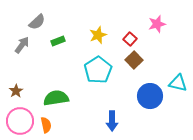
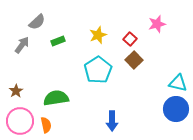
blue circle: moved 26 px right, 13 px down
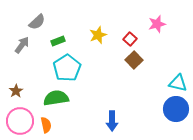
cyan pentagon: moved 31 px left, 2 px up
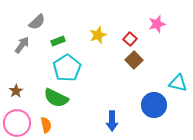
green semicircle: rotated 145 degrees counterclockwise
blue circle: moved 22 px left, 4 px up
pink circle: moved 3 px left, 2 px down
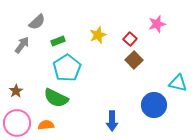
orange semicircle: rotated 84 degrees counterclockwise
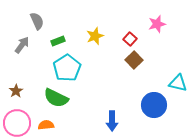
gray semicircle: moved 1 px up; rotated 72 degrees counterclockwise
yellow star: moved 3 px left, 1 px down
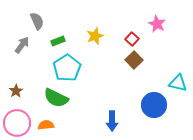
pink star: rotated 30 degrees counterclockwise
red square: moved 2 px right
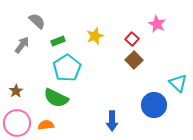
gray semicircle: rotated 24 degrees counterclockwise
cyan triangle: rotated 30 degrees clockwise
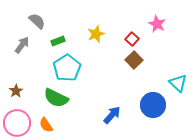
yellow star: moved 1 px right, 2 px up
blue circle: moved 1 px left
blue arrow: moved 6 px up; rotated 138 degrees counterclockwise
orange semicircle: rotated 119 degrees counterclockwise
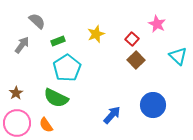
brown square: moved 2 px right
cyan triangle: moved 27 px up
brown star: moved 2 px down
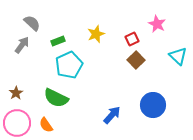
gray semicircle: moved 5 px left, 2 px down
red square: rotated 24 degrees clockwise
cyan pentagon: moved 2 px right, 3 px up; rotated 8 degrees clockwise
